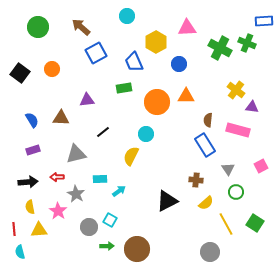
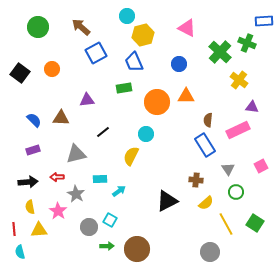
pink triangle at (187, 28): rotated 30 degrees clockwise
yellow hexagon at (156, 42): moved 13 px left, 7 px up; rotated 15 degrees clockwise
green cross at (220, 48): moved 4 px down; rotated 15 degrees clockwise
yellow cross at (236, 90): moved 3 px right, 10 px up
blue semicircle at (32, 120): moved 2 px right; rotated 14 degrees counterclockwise
pink rectangle at (238, 130): rotated 40 degrees counterclockwise
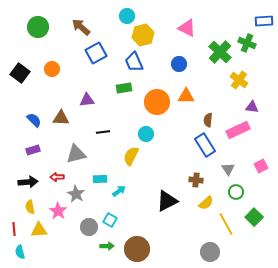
black line at (103, 132): rotated 32 degrees clockwise
green square at (255, 223): moved 1 px left, 6 px up; rotated 12 degrees clockwise
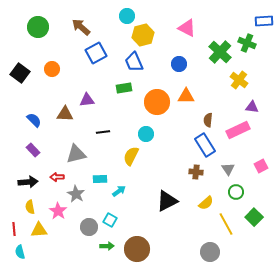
brown triangle at (61, 118): moved 4 px right, 4 px up
purple rectangle at (33, 150): rotated 64 degrees clockwise
brown cross at (196, 180): moved 8 px up
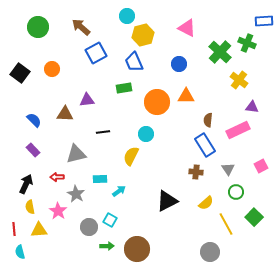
black arrow at (28, 182): moved 2 px left, 2 px down; rotated 60 degrees counterclockwise
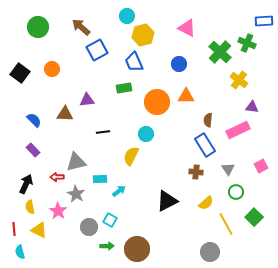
blue square at (96, 53): moved 1 px right, 3 px up
gray triangle at (76, 154): moved 8 px down
yellow triangle at (39, 230): rotated 30 degrees clockwise
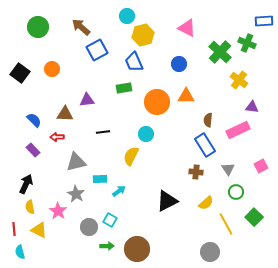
red arrow at (57, 177): moved 40 px up
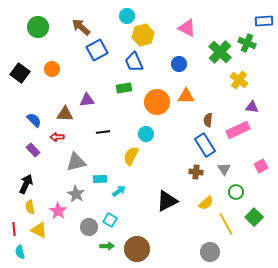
gray triangle at (228, 169): moved 4 px left
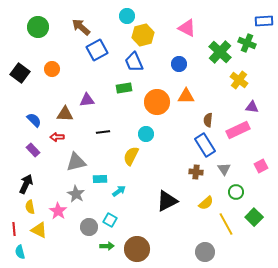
gray circle at (210, 252): moved 5 px left
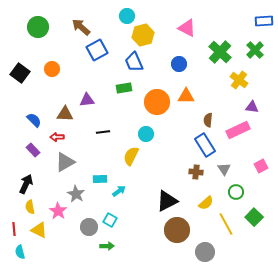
green cross at (247, 43): moved 8 px right, 7 px down; rotated 24 degrees clockwise
gray triangle at (76, 162): moved 11 px left; rotated 15 degrees counterclockwise
brown circle at (137, 249): moved 40 px right, 19 px up
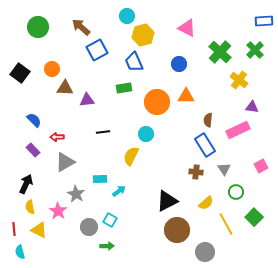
brown triangle at (65, 114): moved 26 px up
